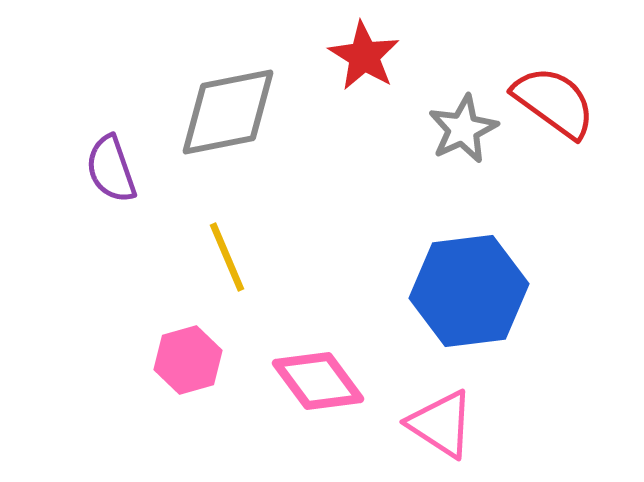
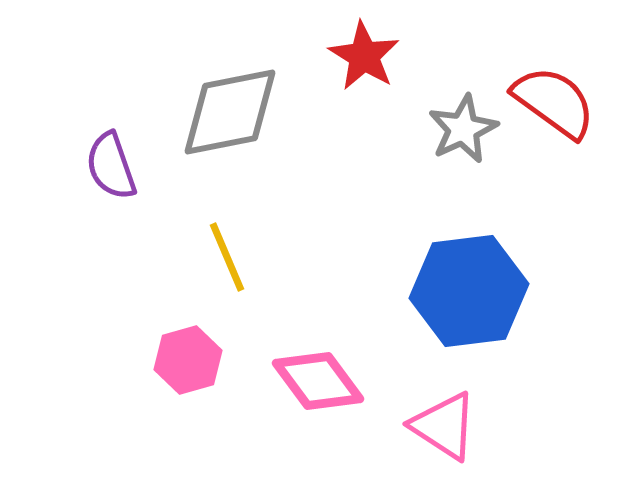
gray diamond: moved 2 px right
purple semicircle: moved 3 px up
pink triangle: moved 3 px right, 2 px down
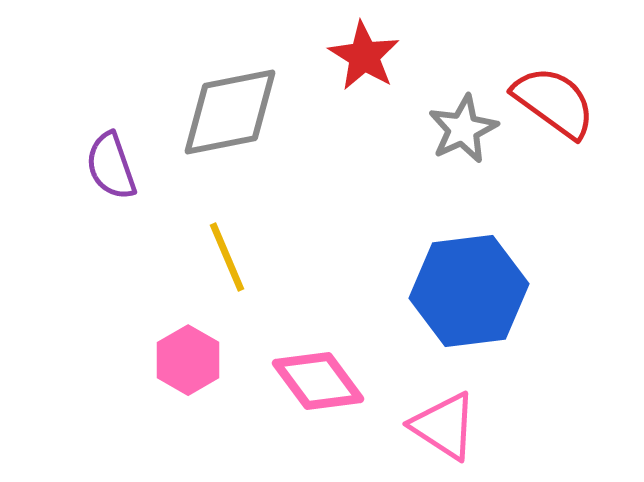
pink hexagon: rotated 14 degrees counterclockwise
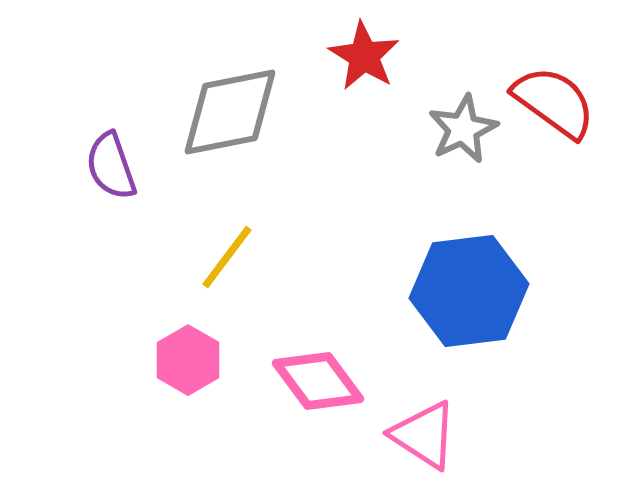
yellow line: rotated 60 degrees clockwise
pink triangle: moved 20 px left, 9 px down
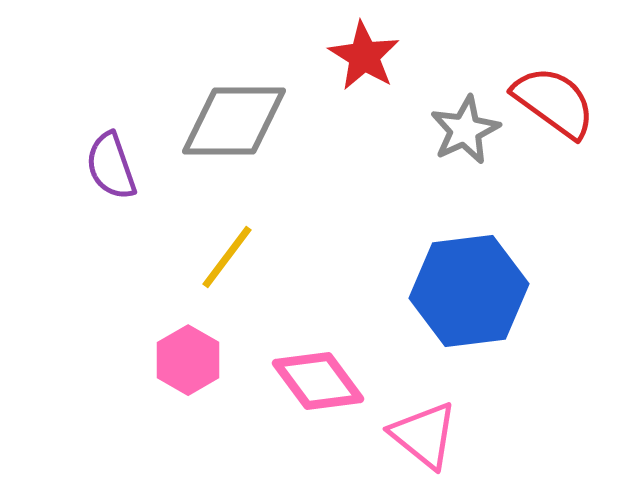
gray diamond: moved 4 px right, 9 px down; rotated 11 degrees clockwise
gray star: moved 2 px right, 1 px down
pink triangle: rotated 6 degrees clockwise
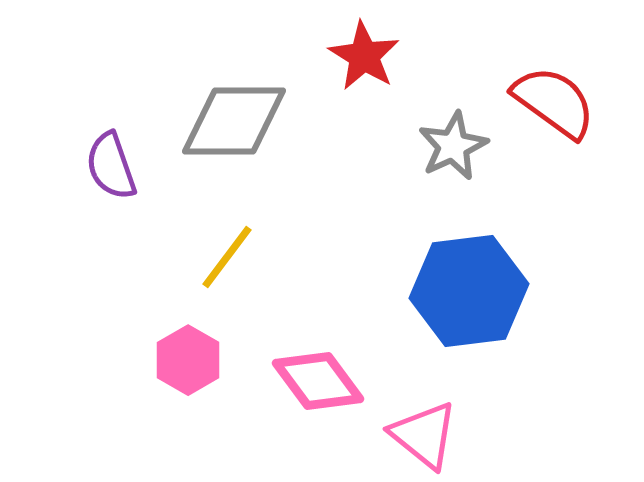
gray star: moved 12 px left, 16 px down
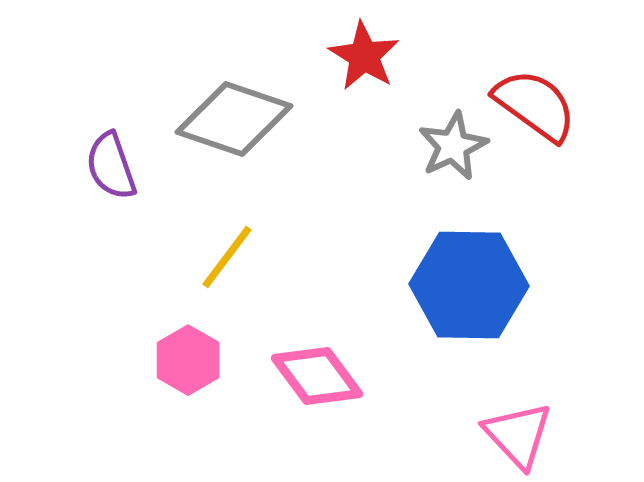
red semicircle: moved 19 px left, 3 px down
gray diamond: moved 2 px up; rotated 19 degrees clockwise
blue hexagon: moved 6 px up; rotated 8 degrees clockwise
pink diamond: moved 1 px left, 5 px up
pink triangle: moved 94 px right; rotated 8 degrees clockwise
